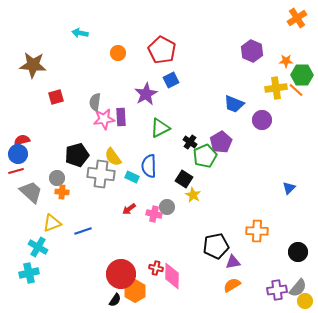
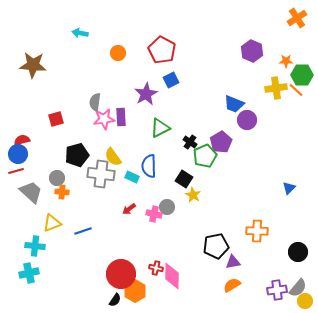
red square at (56, 97): moved 22 px down
purple circle at (262, 120): moved 15 px left
cyan cross at (38, 247): moved 3 px left, 1 px up; rotated 24 degrees counterclockwise
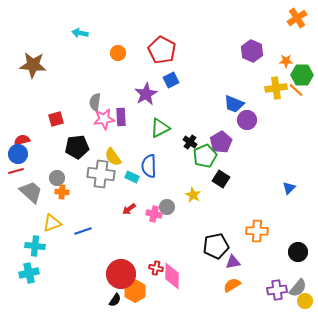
black pentagon at (77, 155): moved 8 px up; rotated 10 degrees clockwise
black square at (184, 179): moved 37 px right
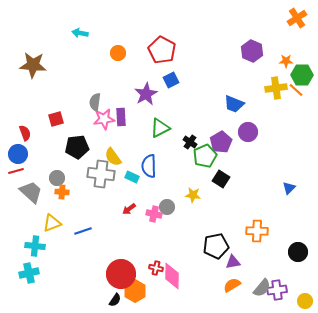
purple circle at (247, 120): moved 1 px right, 12 px down
red semicircle at (22, 140): moved 3 px right, 7 px up; rotated 84 degrees clockwise
yellow star at (193, 195): rotated 21 degrees counterclockwise
gray semicircle at (298, 288): moved 36 px left
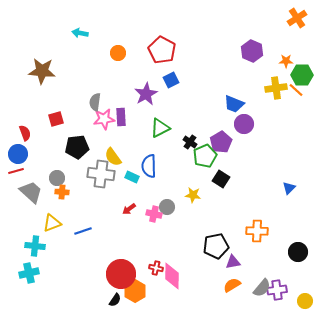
brown star at (33, 65): moved 9 px right, 6 px down
purple circle at (248, 132): moved 4 px left, 8 px up
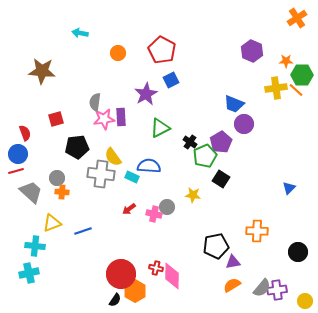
blue semicircle at (149, 166): rotated 95 degrees clockwise
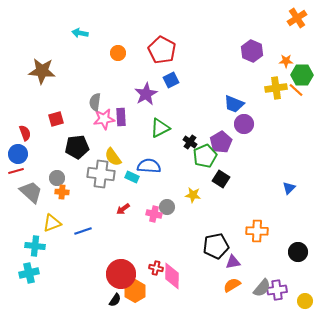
red arrow at (129, 209): moved 6 px left
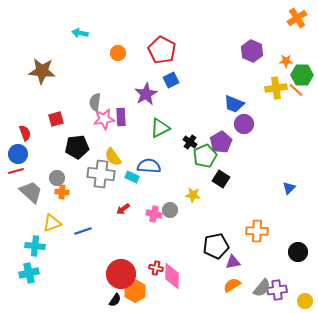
gray circle at (167, 207): moved 3 px right, 3 px down
